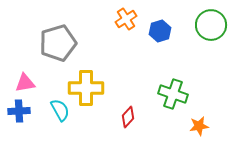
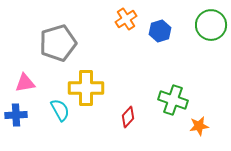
green cross: moved 6 px down
blue cross: moved 3 px left, 4 px down
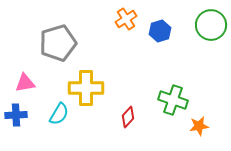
cyan semicircle: moved 1 px left, 4 px down; rotated 60 degrees clockwise
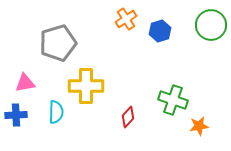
yellow cross: moved 2 px up
cyan semicircle: moved 3 px left, 2 px up; rotated 30 degrees counterclockwise
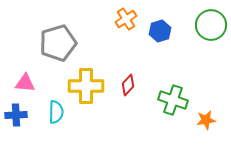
pink triangle: rotated 15 degrees clockwise
red diamond: moved 32 px up
orange star: moved 7 px right, 6 px up
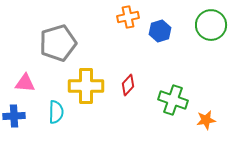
orange cross: moved 2 px right, 2 px up; rotated 20 degrees clockwise
blue cross: moved 2 px left, 1 px down
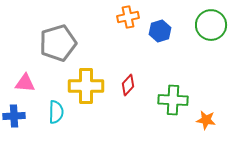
green cross: rotated 16 degrees counterclockwise
orange star: rotated 18 degrees clockwise
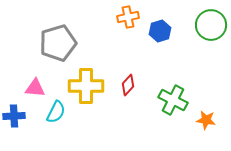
pink triangle: moved 10 px right, 5 px down
green cross: rotated 24 degrees clockwise
cyan semicircle: rotated 25 degrees clockwise
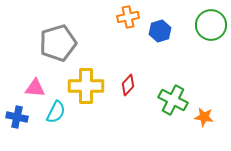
blue cross: moved 3 px right, 1 px down; rotated 15 degrees clockwise
orange star: moved 2 px left, 3 px up
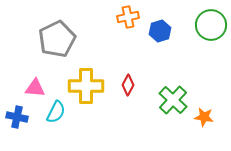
gray pentagon: moved 1 px left, 4 px up; rotated 9 degrees counterclockwise
red diamond: rotated 15 degrees counterclockwise
green cross: rotated 16 degrees clockwise
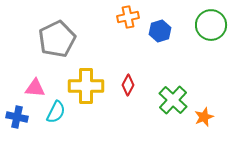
orange star: rotated 30 degrees counterclockwise
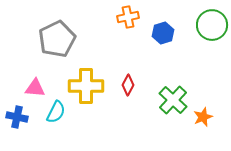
green circle: moved 1 px right
blue hexagon: moved 3 px right, 2 px down
orange star: moved 1 px left
